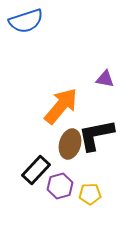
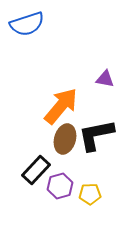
blue semicircle: moved 1 px right, 3 px down
brown ellipse: moved 5 px left, 5 px up
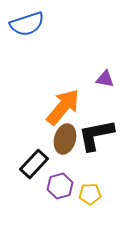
orange arrow: moved 2 px right, 1 px down
black rectangle: moved 2 px left, 6 px up
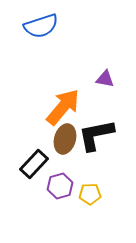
blue semicircle: moved 14 px right, 2 px down
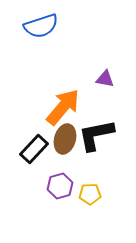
black rectangle: moved 15 px up
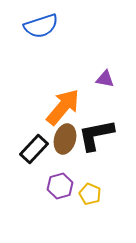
yellow pentagon: rotated 25 degrees clockwise
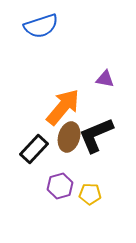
black L-shape: rotated 12 degrees counterclockwise
brown ellipse: moved 4 px right, 2 px up
yellow pentagon: rotated 20 degrees counterclockwise
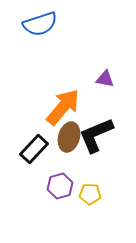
blue semicircle: moved 1 px left, 2 px up
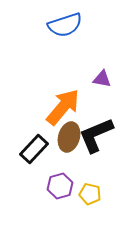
blue semicircle: moved 25 px right, 1 px down
purple triangle: moved 3 px left
yellow pentagon: rotated 10 degrees clockwise
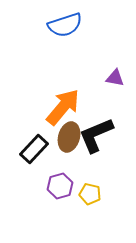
purple triangle: moved 13 px right, 1 px up
